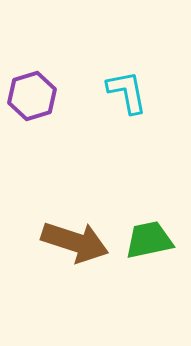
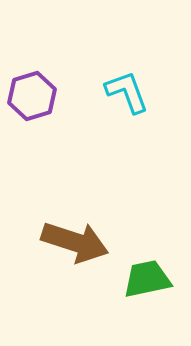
cyan L-shape: rotated 9 degrees counterclockwise
green trapezoid: moved 2 px left, 39 px down
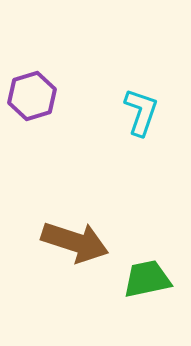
cyan L-shape: moved 14 px right, 20 px down; rotated 39 degrees clockwise
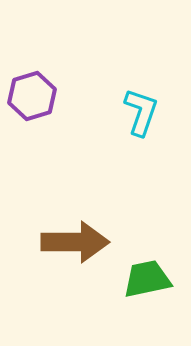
brown arrow: rotated 18 degrees counterclockwise
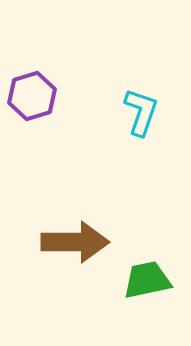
green trapezoid: moved 1 px down
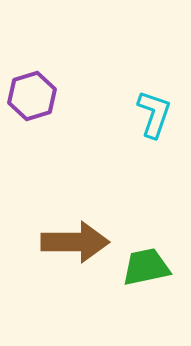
cyan L-shape: moved 13 px right, 2 px down
green trapezoid: moved 1 px left, 13 px up
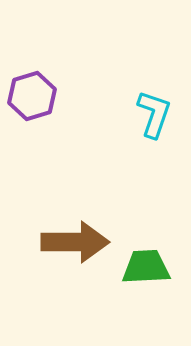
green trapezoid: rotated 9 degrees clockwise
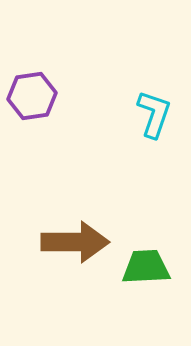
purple hexagon: rotated 9 degrees clockwise
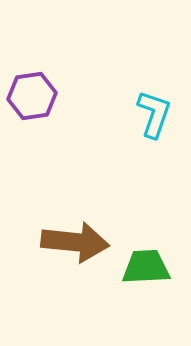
brown arrow: rotated 6 degrees clockwise
